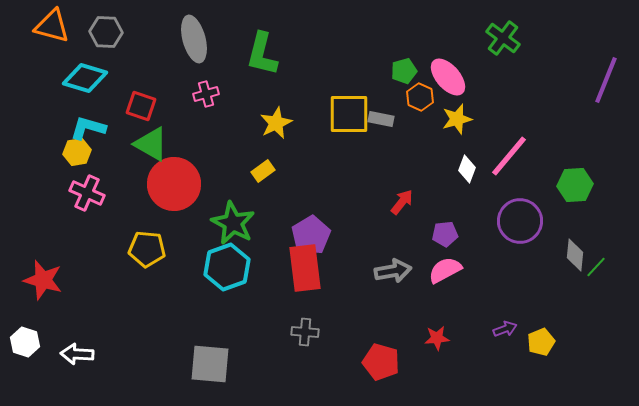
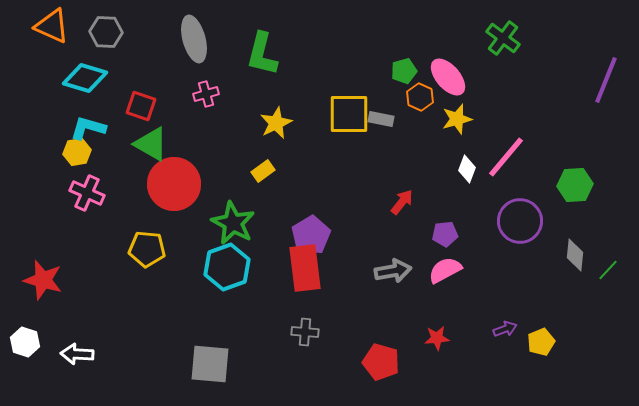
orange triangle at (52, 26): rotated 9 degrees clockwise
pink line at (509, 156): moved 3 px left, 1 px down
green line at (596, 267): moved 12 px right, 3 px down
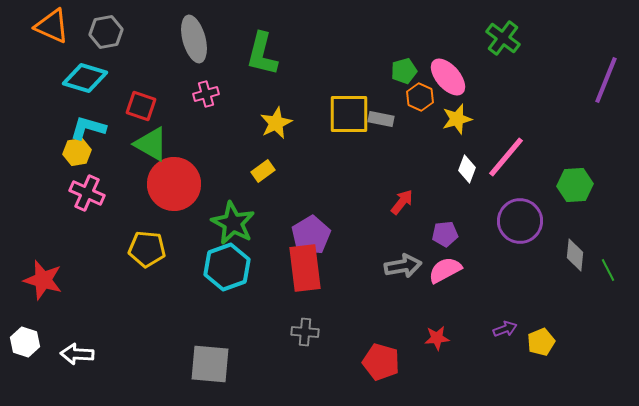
gray hexagon at (106, 32): rotated 12 degrees counterclockwise
green line at (608, 270): rotated 70 degrees counterclockwise
gray arrow at (393, 271): moved 10 px right, 5 px up
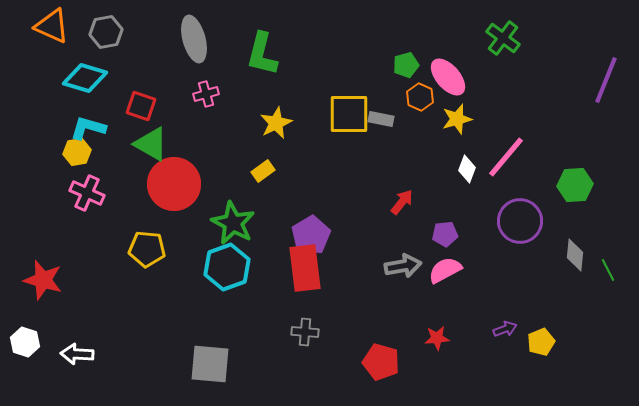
green pentagon at (404, 71): moved 2 px right, 6 px up
